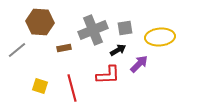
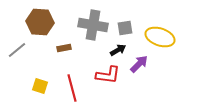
gray cross: moved 5 px up; rotated 32 degrees clockwise
yellow ellipse: rotated 24 degrees clockwise
red L-shape: rotated 10 degrees clockwise
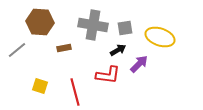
red line: moved 3 px right, 4 px down
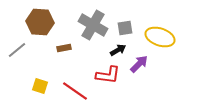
gray cross: rotated 20 degrees clockwise
red line: moved 1 px up; rotated 40 degrees counterclockwise
